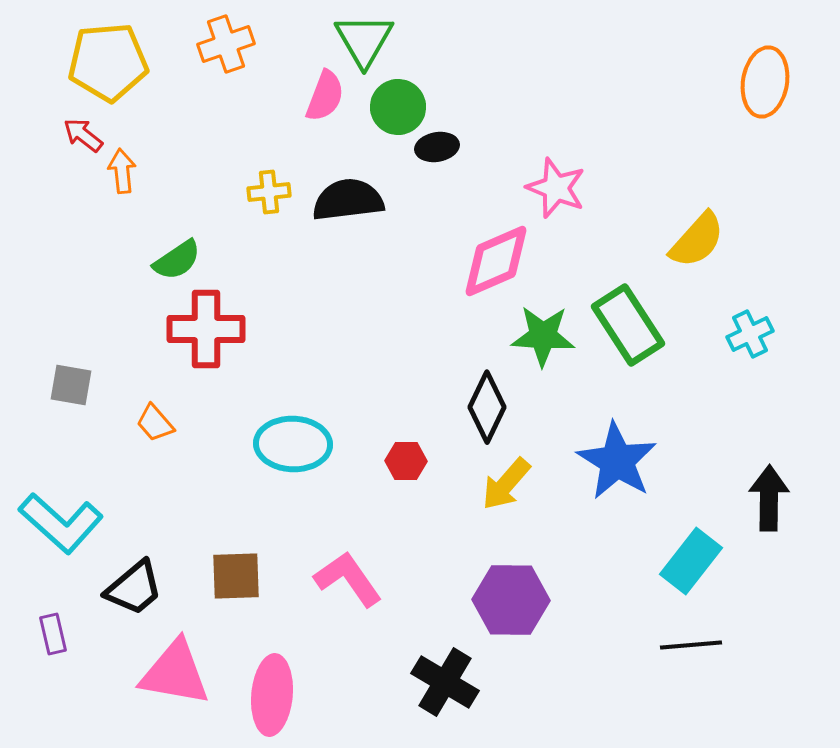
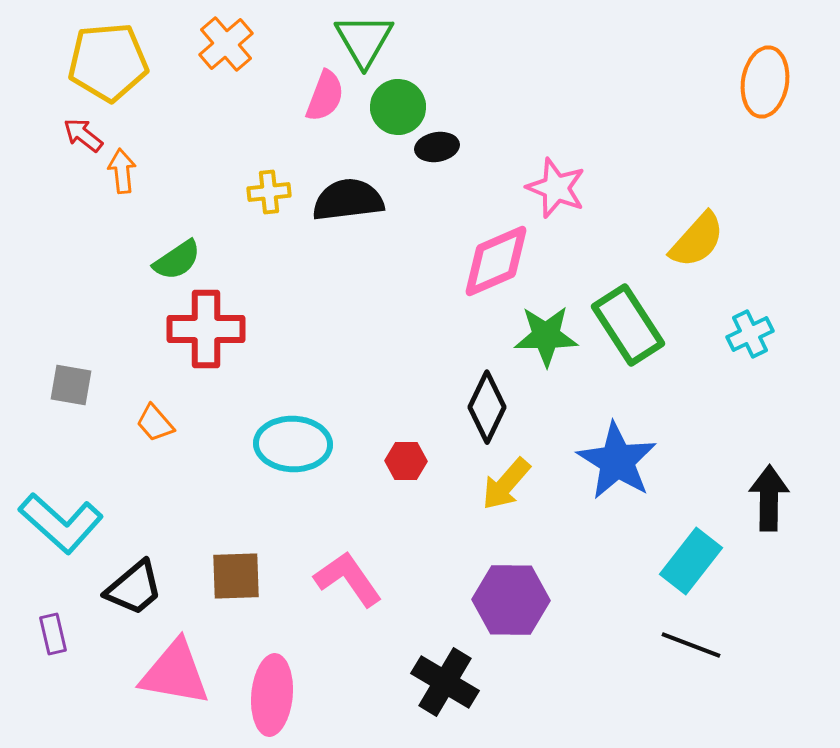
orange cross: rotated 22 degrees counterclockwise
green star: moved 3 px right; rotated 4 degrees counterclockwise
black line: rotated 26 degrees clockwise
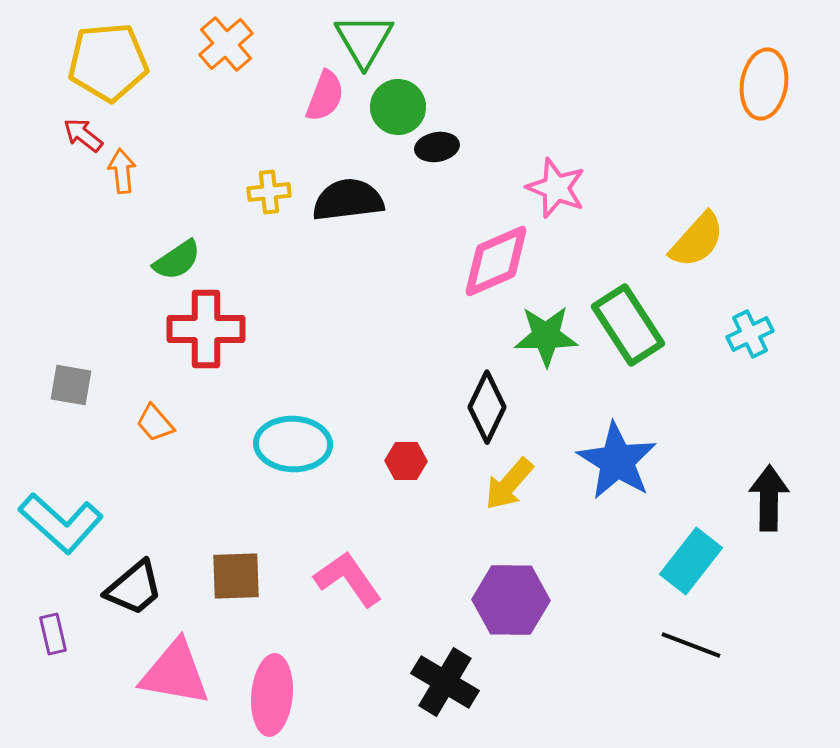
orange ellipse: moved 1 px left, 2 px down
yellow arrow: moved 3 px right
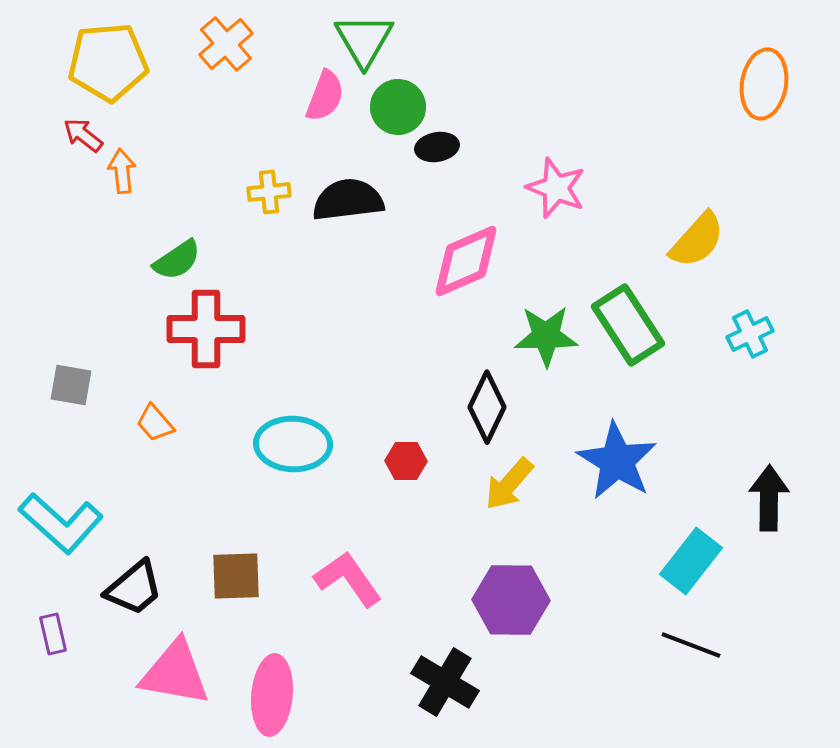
pink diamond: moved 30 px left
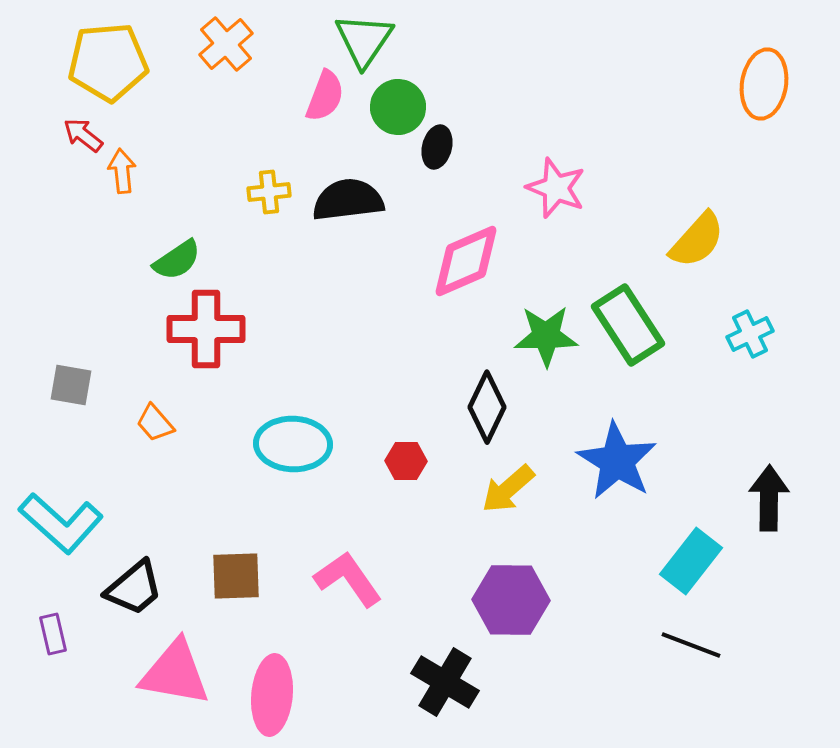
green triangle: rotated 4 degrees clockwise
black ellipse: rotated 66 degrees counterclockwise
yellow arrow: moved 1 px left, 5 px down; rotated 8 degrees clockwise
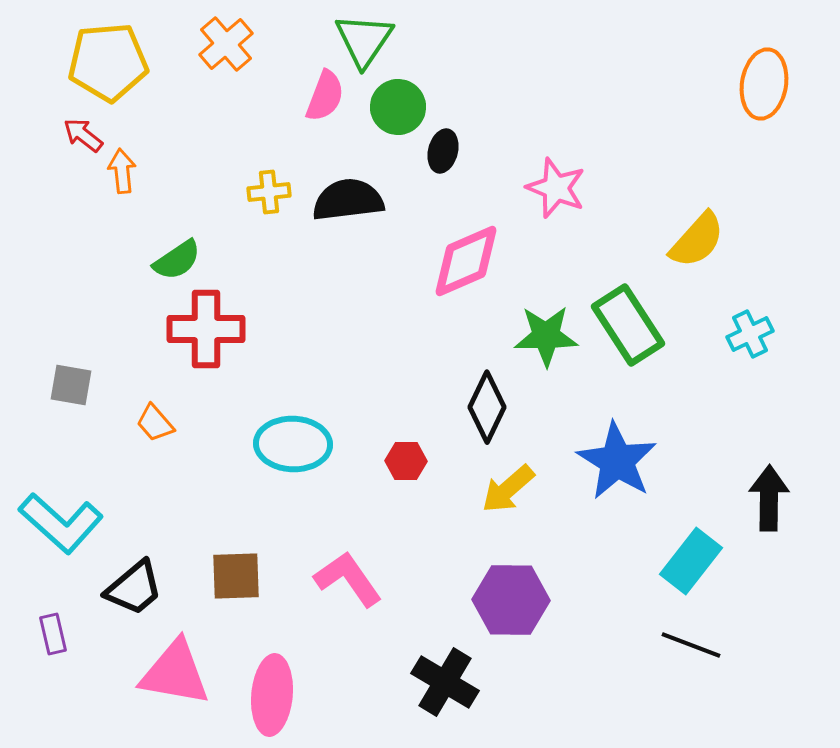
black ellipse: moved 6 px right, 4 px down
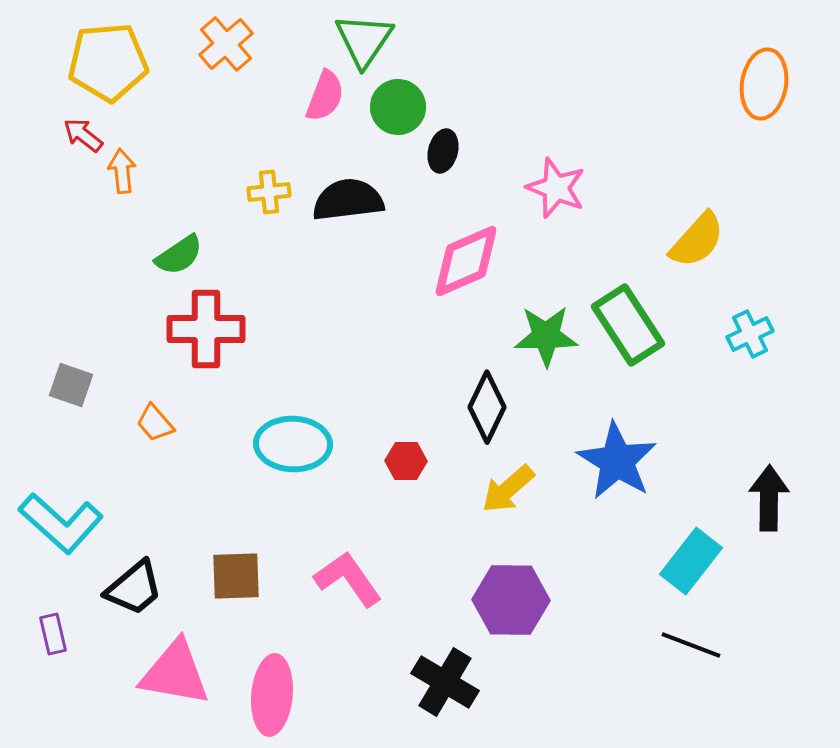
green semicircle: moved 2 px right, 5 px up
gray square: rotated 9 degrees clockwise
